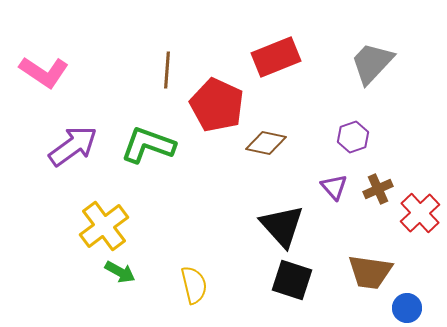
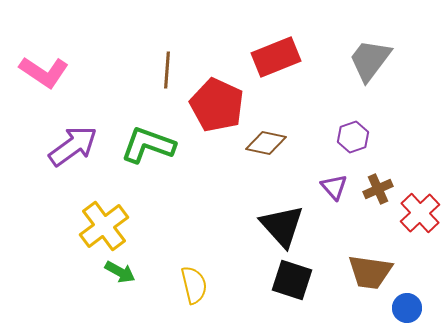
gray trapezoid: moved 2 px left, 3 px up; rotated 6 degrees counterclockwise
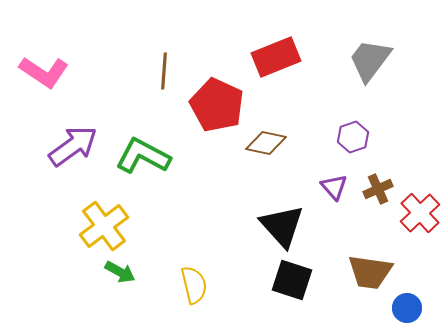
brown line: moved 3 px left, 1 px down
green L-shape: moved 5 px left, 11 px down; rotated 8 degrees clockwise
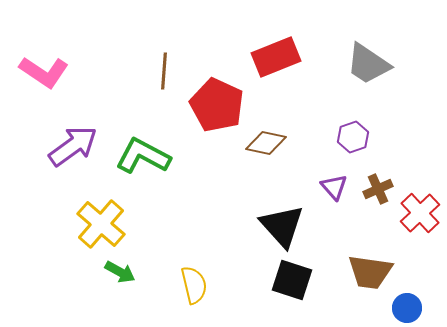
gray trapezoid: moved 2 px left, 4 px down; rotated 93 degrees counterclockwise
yellow cross: moved 3 px left, 2 px up; rotated 12 degrees counterclockwise
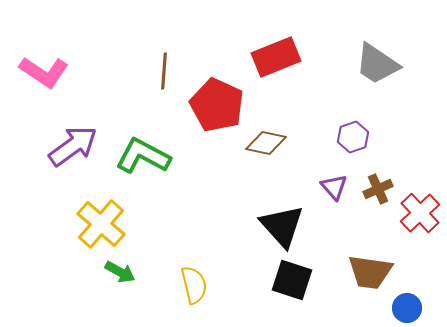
gray trapezoid: moved 9 px right
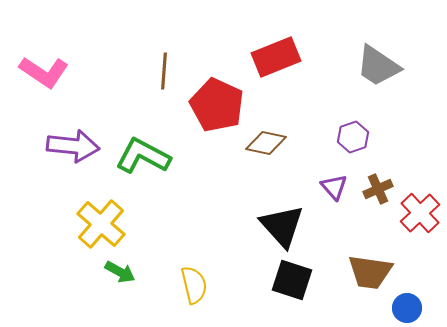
gray trapezoid: moved 1 px right, 2 px down
purple arrow: rotated 42 degrees clockwise
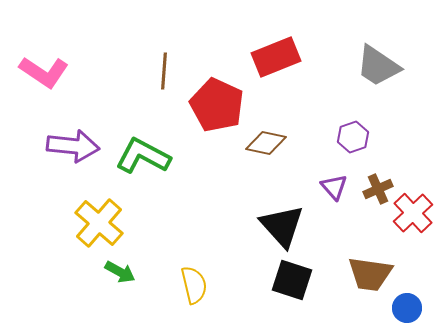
red cross: moved 7 px left
yellow cross: moved 2 px left, 1 px up
brown trapezoid: moved 2 px down
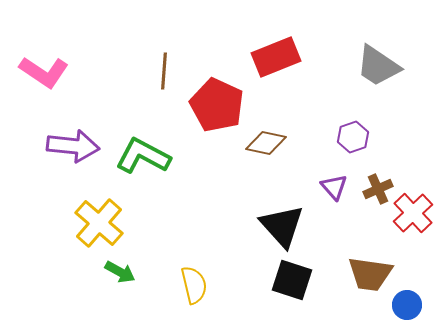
blue circle: moved 3 px up
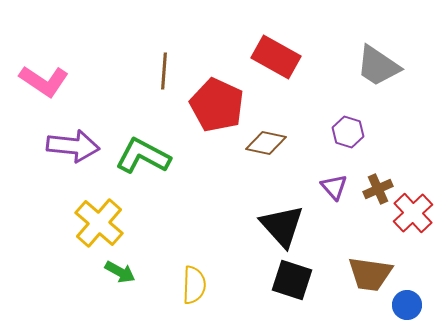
red rectangle: rotated 51 degrees clockwise
pink L-shape: moved 9 px down
purple hexagon: moved 5 px left, 5 px up; rotated 24 degrees counterclockwise
yellow semicircle: rotated 15 degrees clockwise
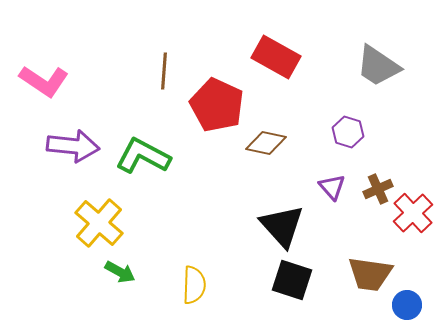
purple triangle: moved 2 px left
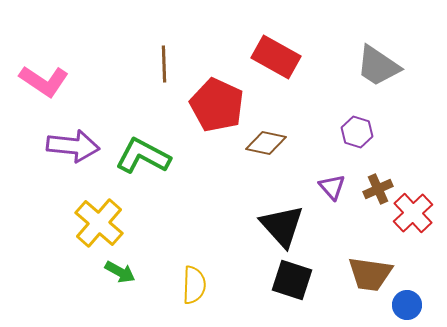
brown line: moved 7 px up; rotated 6 degrees counterclockwise
purple hexagon: moved 9 px right
